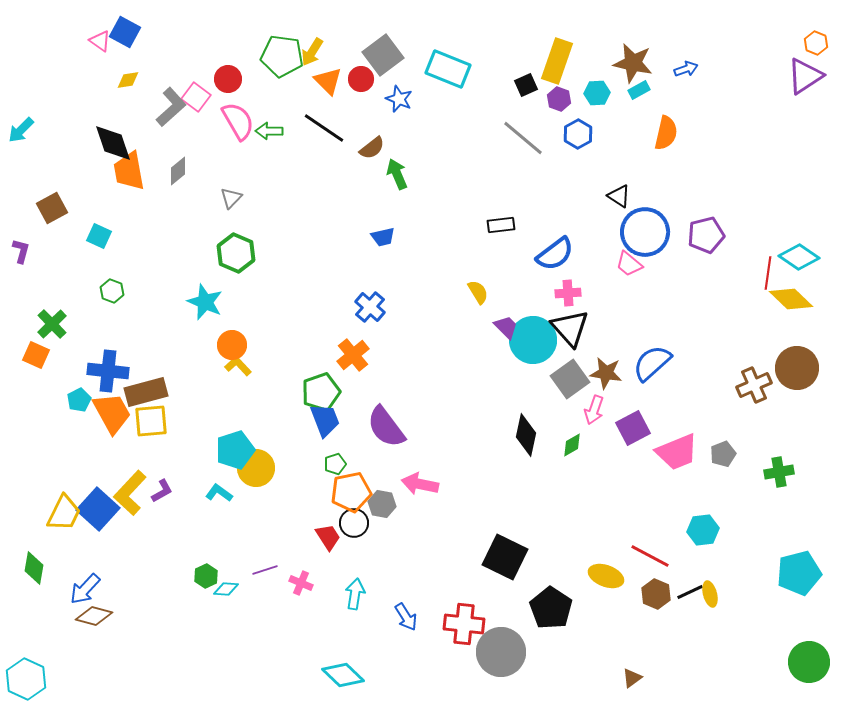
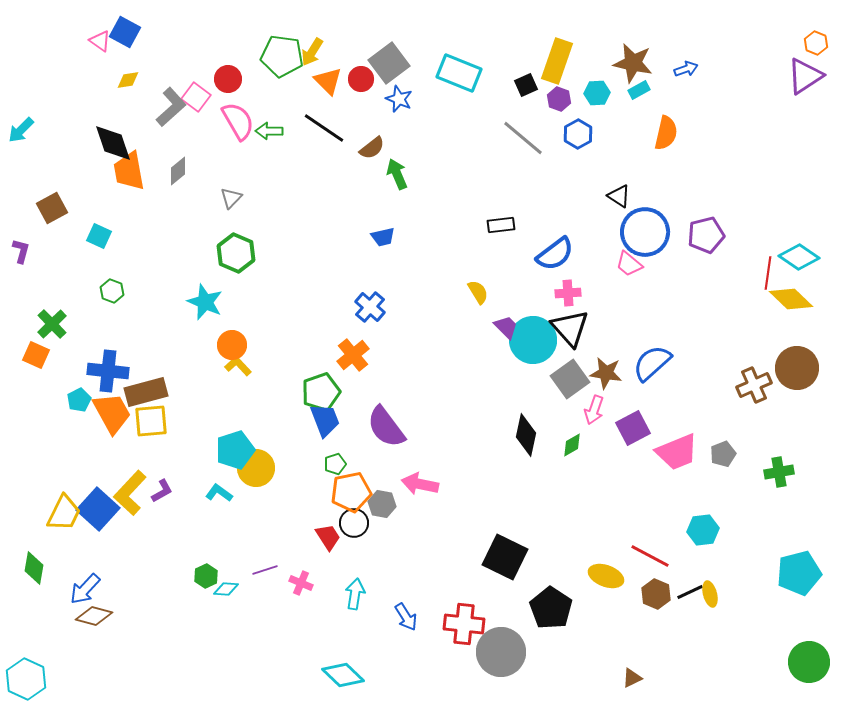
gray square at (383, 55): moved 6 px right, 8 px down
cyan rectangle at (448, 69): moved 11 px right, 4 px down
brown triangle at (632, 678): rotated 10 degrees clockwise
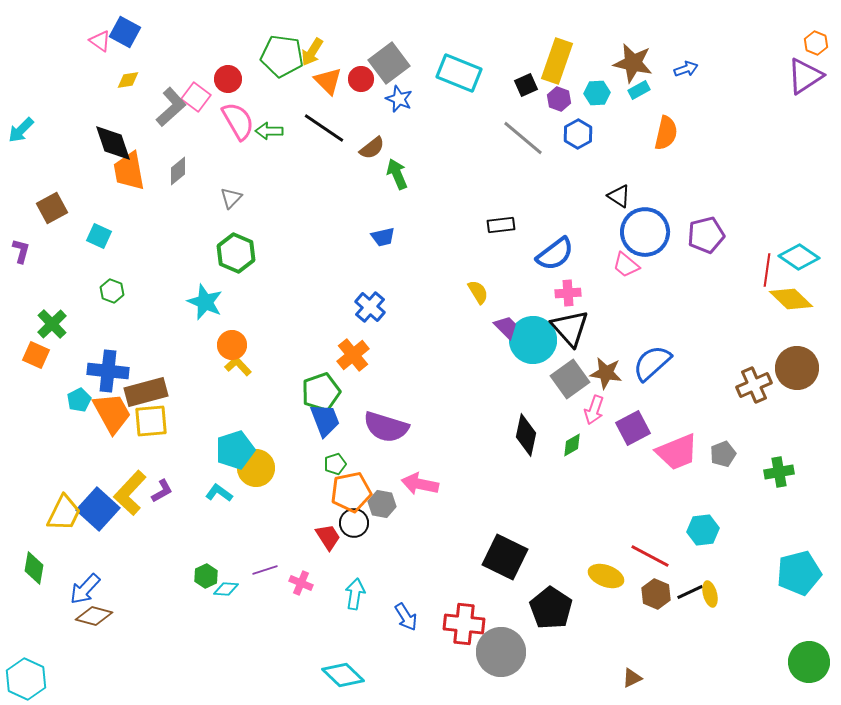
pink trapezoid at (629, 264): moved 3 px left, 1 px down
red line at (768, 273): moved 1 px left, 3 px up
purple semicircle at (386, 427): rotated 36 degrees counterclockwise
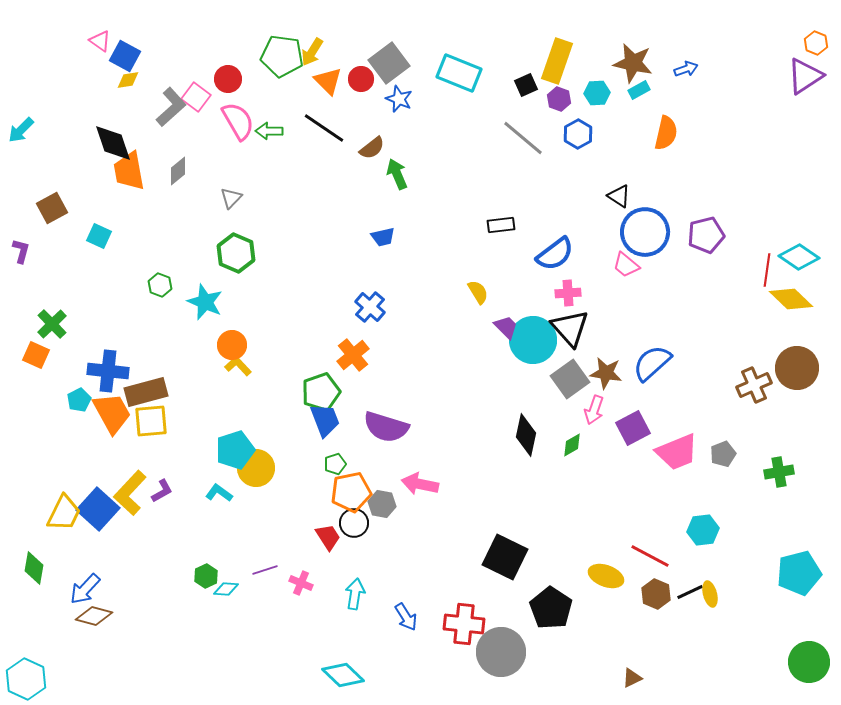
blue square at (125, 32): moved 24 px down
green hexagon at (112, 291): moved 48 px right, 6 px up
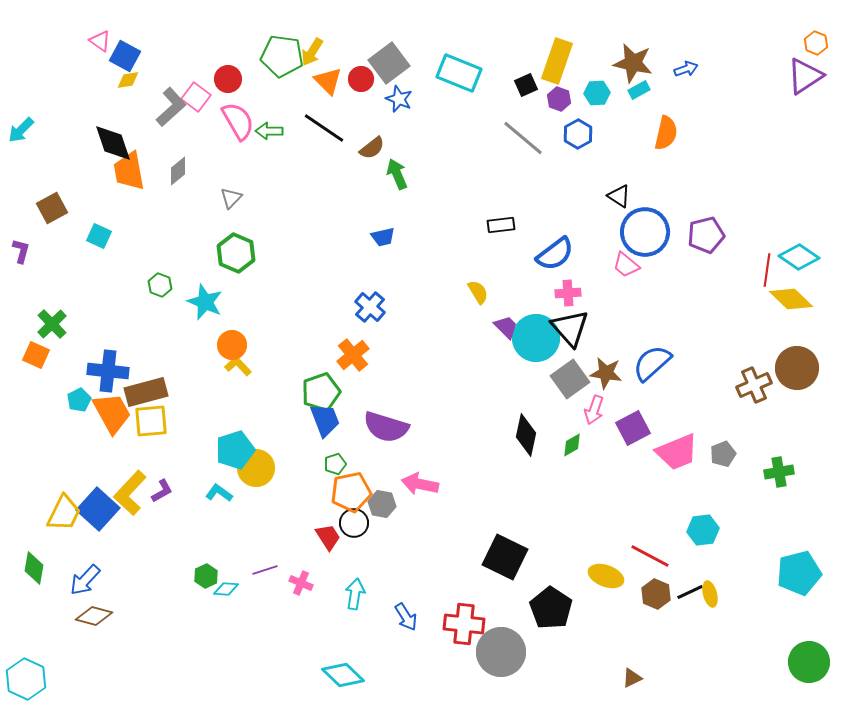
cyan circle at (533, 340): moved 3 px right, 2 px up
blue arrow at (85, 589): moved 9 px up
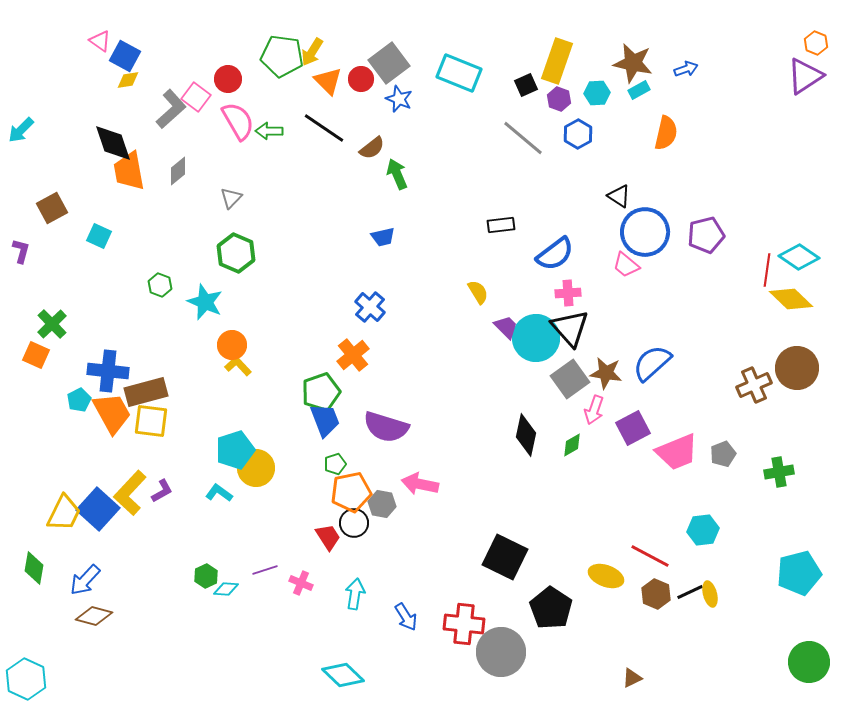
gray L-shape at (171, 107): moved 2 px down
yellow square at (151, 421): rotated 12 degrees clockwise
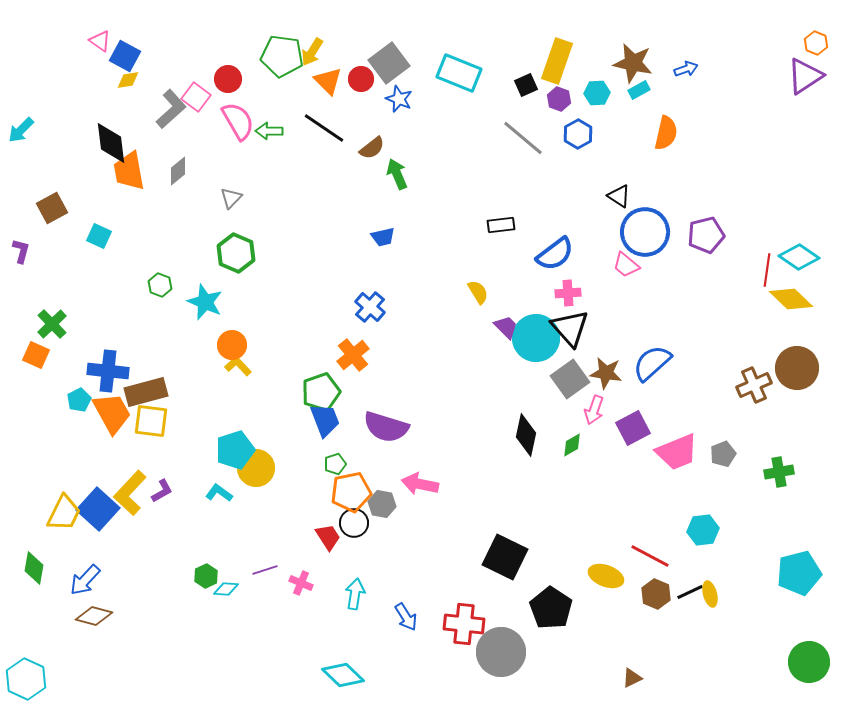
black diamond at (113, 143): moved 2 px left; rotated 12 degrees clockwise
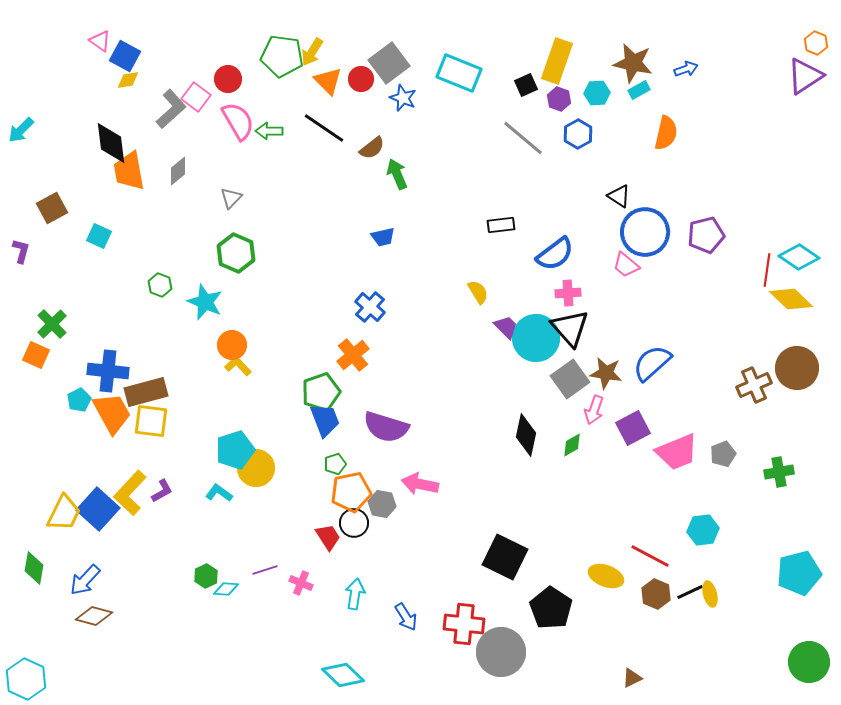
blue star at (399, 99): moved 4 px right, 1 px up
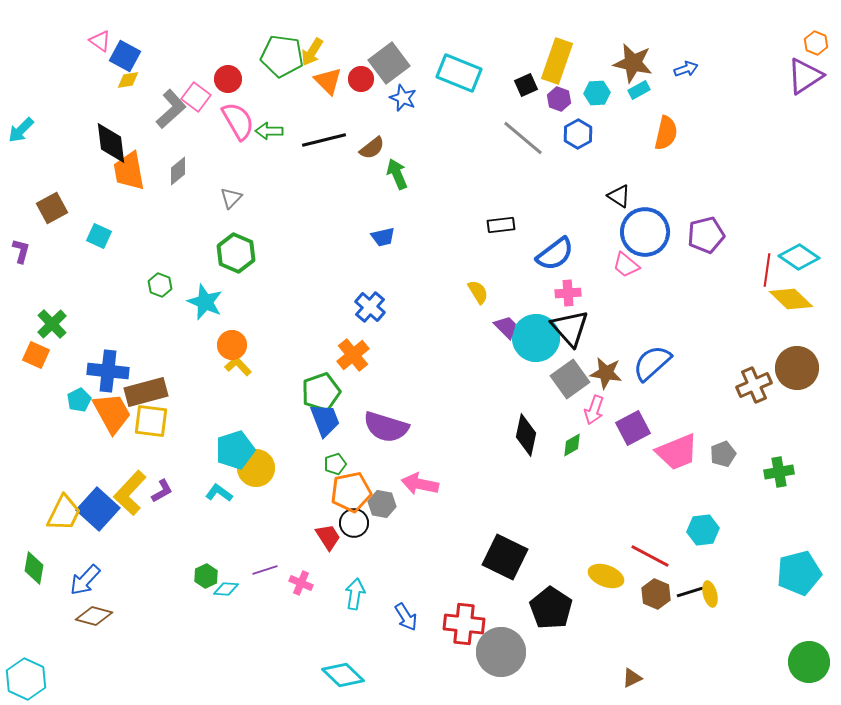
black line at (324, 128): moved 12 px down; rotated 48 degrees counterclockwise
black line at (690, 592): rotated 8 degrees clockwise
